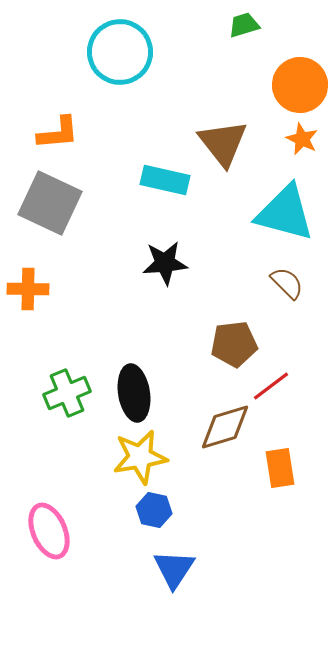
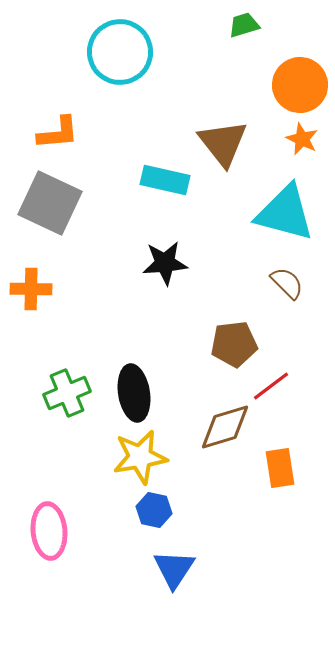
orange cross: moved 3 px right
pink ellipse: rotated 18 degrees clockwise
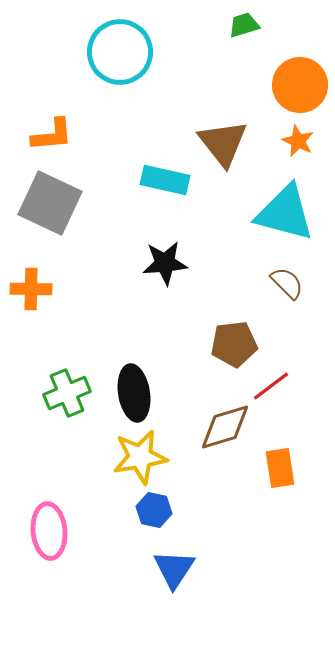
orange L-shape: moved 6 px left, 2 px down
orange star: moved 4 px left, 2 px down
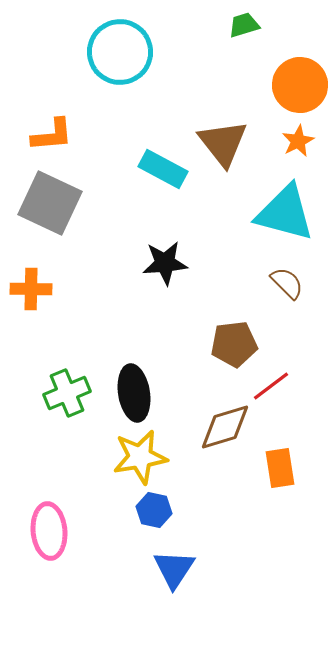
orange star: rotated 20 degrees clockwise
cyan rectangle: moved 2 px left, 11 px up; rotated 15 degrees clockwise
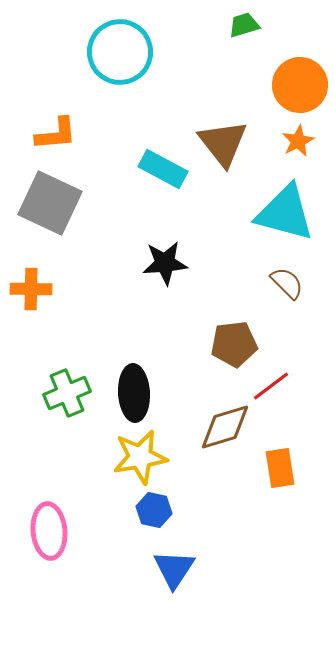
orange L-shape: moved 4 px right, 1 px up
black ellipse: rotated 6 degrees clockwise
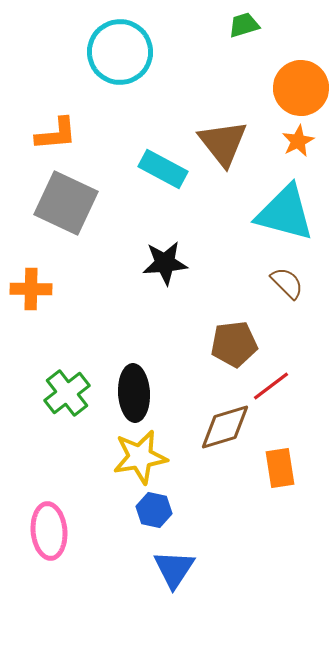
orange circle: moved 1 px right, 3 px down
gray square: moved 16 px right
green cross: rotated 15 degrees counterclockwise
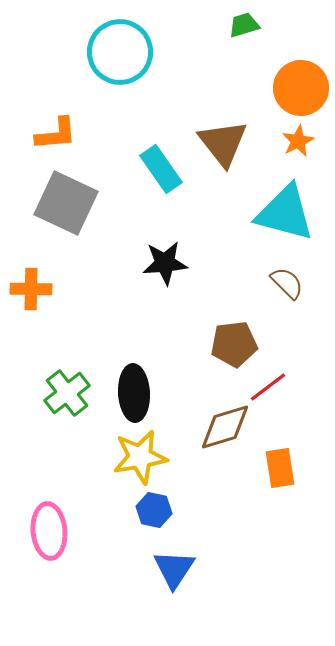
cyan rectangle: moved 2 px left; rotated 27 degrees clockwise
red line: moved 3 px left, 1 px down
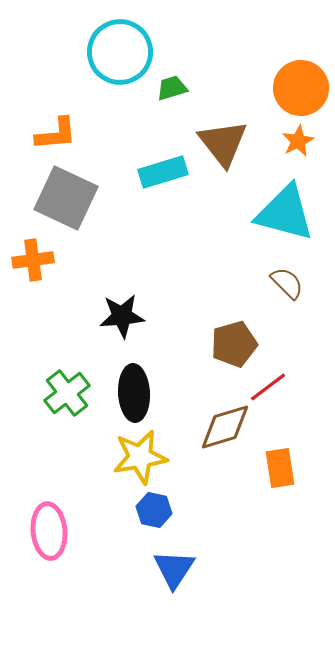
green trapezoid: moved 72 px left, 63 px down
cyan rectangle: moved 2 px right, 3 px down; rotated 72 degrees counterclockwise
gray square: moved 5 px up
black star: moved 43 px left, 53 px down
orange cross: moved 2 px right, 29 px up; rotated 9 degrees counterclockwise
brown pentagon: rotated 9 degrees counterclockwise
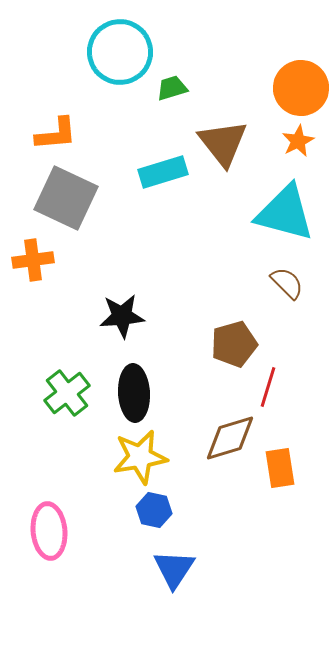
red line: rotated 36 degrees counterclockwise
brown diamond: moved 5 px right, 11 px down
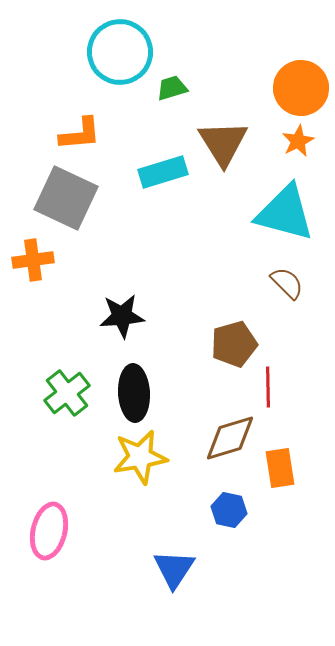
orange L-shape: moved 24 px right
brown triangle: rotated 6 degrees clockwise
red line: rotated 18 degrees counterclockwise
blue hexagon: moved 75 px right
pink ellipse: rotated 18 degrees clockwise
